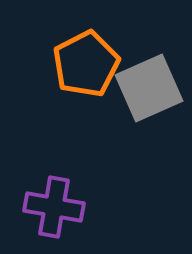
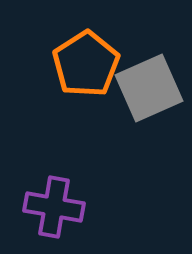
orange pentagon: rotated 6 degrees counterclockwise
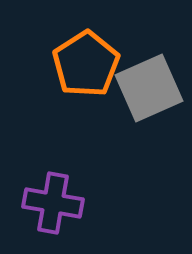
purple cross: moved 1 px left, 4 px up
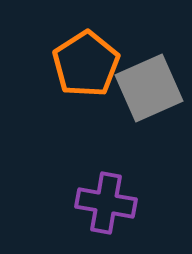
purple cross: moved 53 px right
